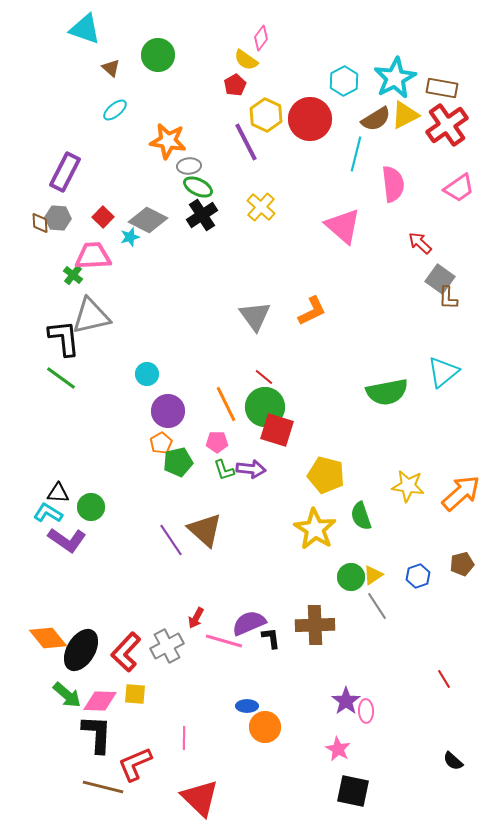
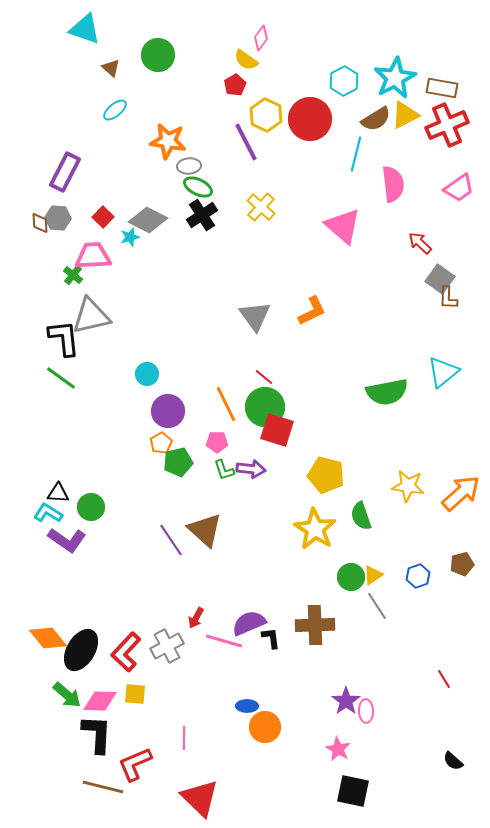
red cross at (447, 125): rotated 12 degrees clockwise
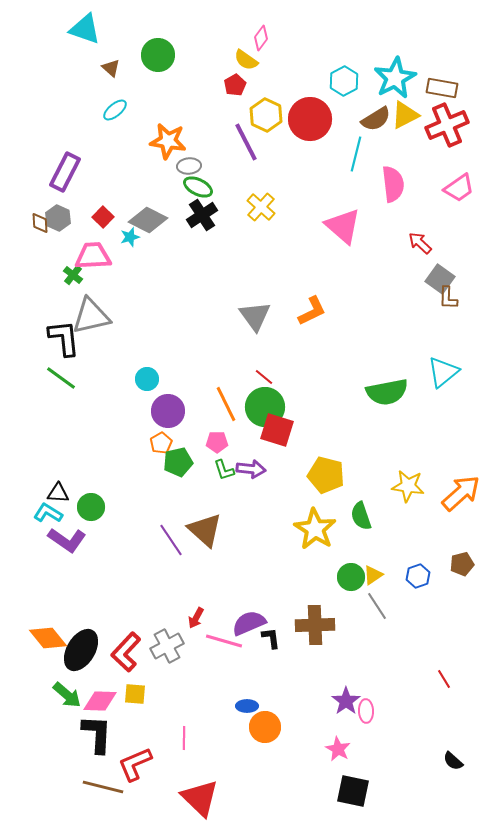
gray hexagon at (58, 218): rotated 20 degrees clockwise
cyan circle at (147, 374): moved 5 px down
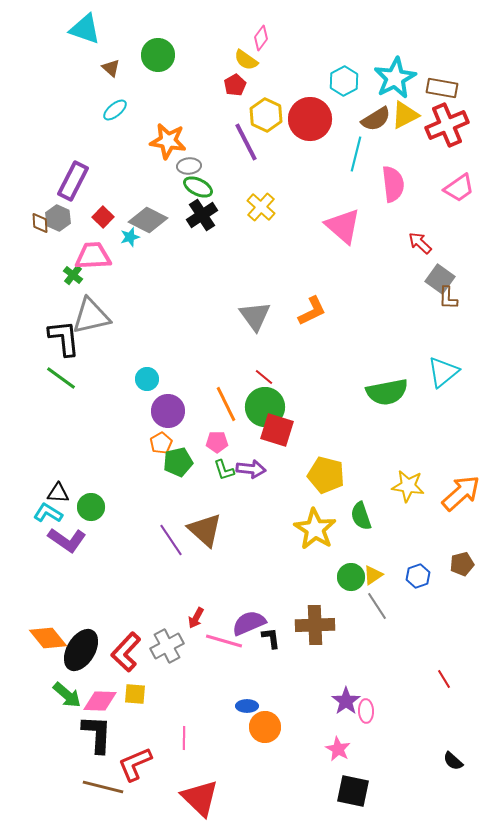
purple rectangle at (65, 172): moved 8 px right, 9 px down
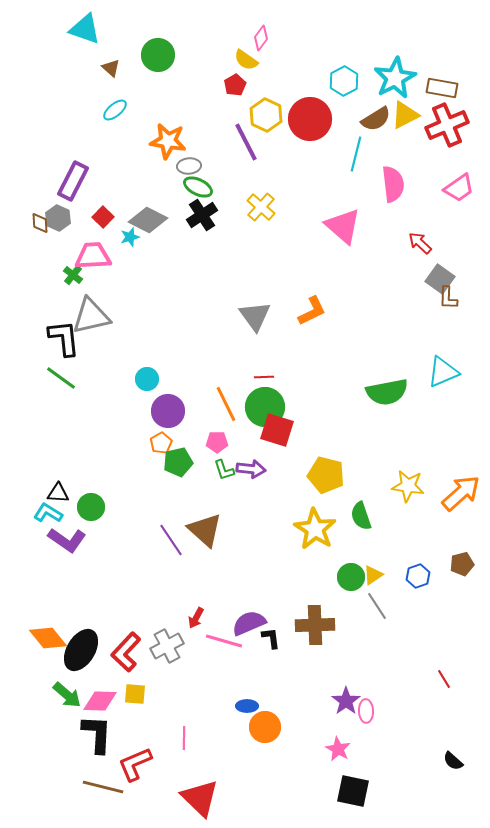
cyan triangle at (443, 372): rotated 16 degrees clockwise
red line at (264, 377): rotated 42 degrees counterclockwise
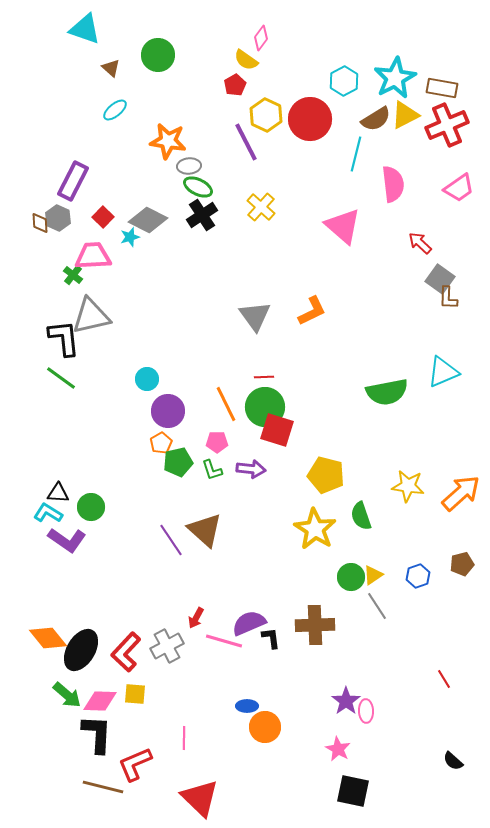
green L-shape at (224, 470): moved 12 px left
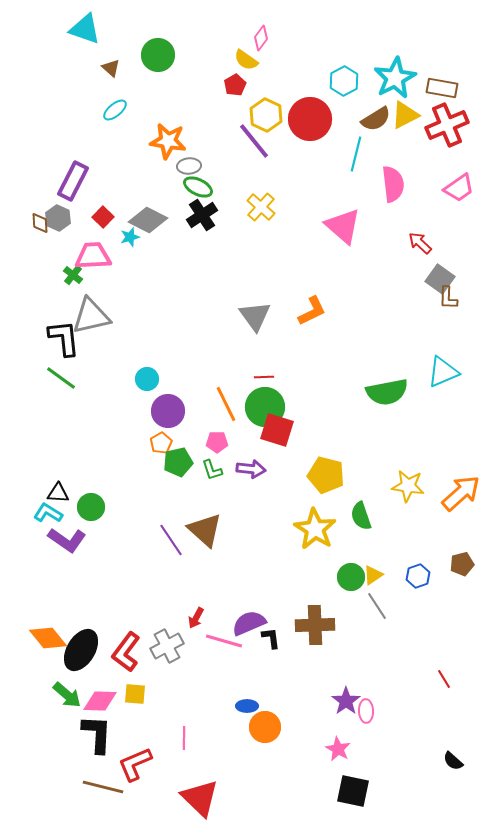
purple line at (246, 142): moved 8 px right, 1 px up; rotated 12 degrees counterclockwise
red L-shape at (126, 652): rotated 6 degrees counterclockwise
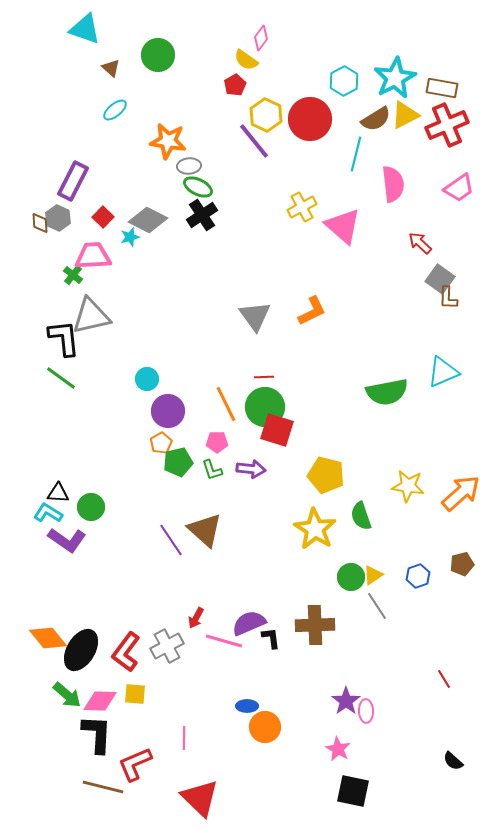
yellow cross at (261, 207): moved 41 px right; rotated 20 degrees clockwise
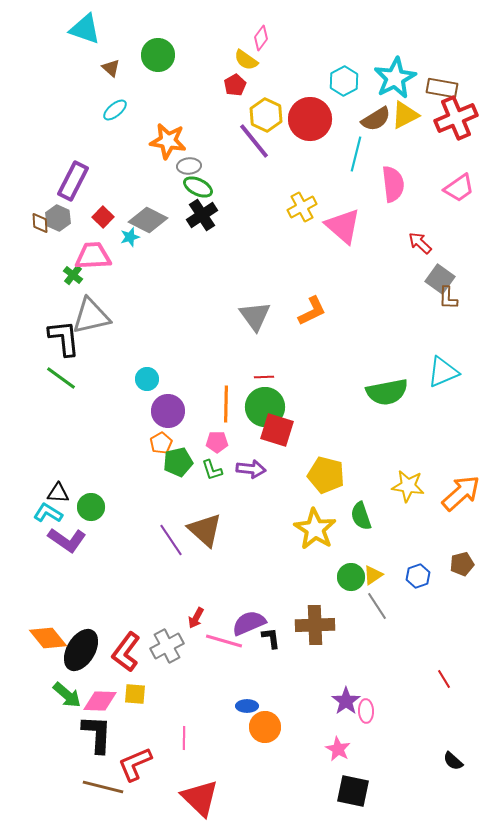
red cross at (447, 125): moved 9 px right, 7 px up
orange line at (226, 404): rotated 27 degrees clockwise
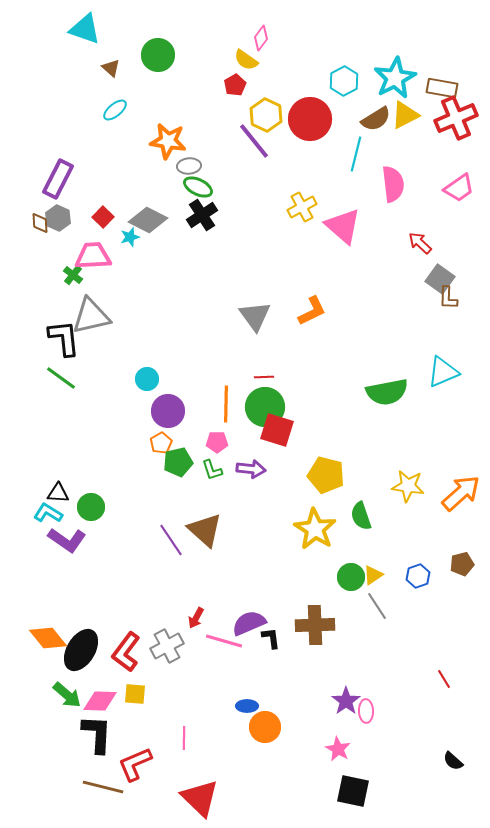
purple rectangle at (73, 181): moved 15 px left, 2 px up
